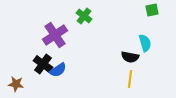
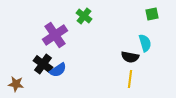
green square: moved 4 px down
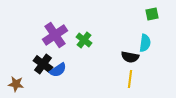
green cross: moved 24 px down
cyan semicircle: rotated 24 degrees clockwise
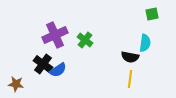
purple cross: rotated 10 degrees clockwise
green cross: moved 1 px right
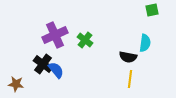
green square: moved 4 px up
black semicircle: moved 2 px left
blue semicircle: moved 2 px left; rotated 96 degrees counterclockwise
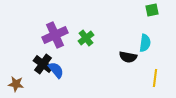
green cross: moved 1 px right, 2 px up; rotated 14 degrees clockwise
yellow line: moved 25 px right, 1 px up
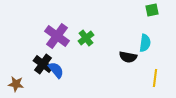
purple cross: moved 2 px right, 1 px down; rotated 30 degrees counterclockwise
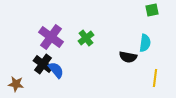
purple cross: moved 6 px left, 1 px down
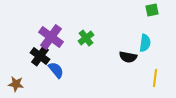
black cross: moved 3 px left, 8 px up
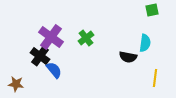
blue semicircle: moved 2 px left
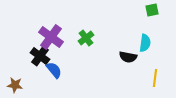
brown star: moved 1 px left, 1 px down
